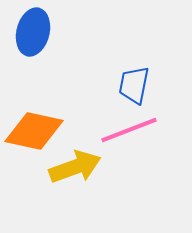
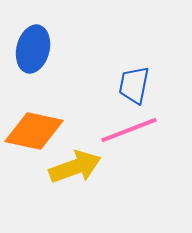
blue ellipse: moved 17 px down
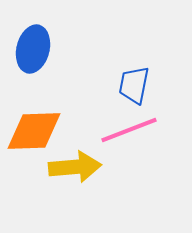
orange diamond: rotated 14 degrees counterclockwise
yellow arrow: rotated 15 degrees clockwise
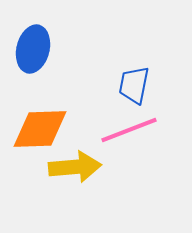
orange diamond: moved 6 px right, 2 px up
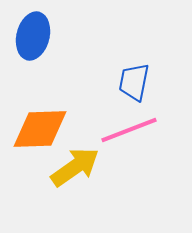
blue ellipse: moved 13 px up
blue trapezoid: moved 3 px up
yellow arrow: rotated 30 degrees counterclockwise
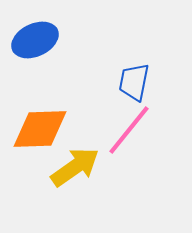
blue ellipse: moved 2 px right, 4 px down; rotated 51 degrees clockwise
pink line: rotated 30 degrees counterclockwise
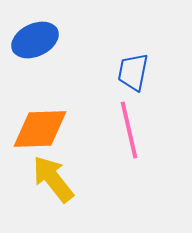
blue trapezoid: moved 1 px left, 10 px up
pink line: rotated 52 degrees counterclockwise
yellow arrow: moved 22 px left, 12 px down; rotated 93 degrees counterclockwise
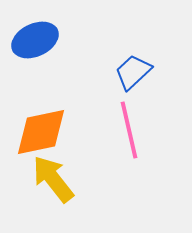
blue trapezoid: rotated 36 degrees clockwise
orange diamond: moved 1 px right, 3 px down; rotated 10 degrees counterclockwise
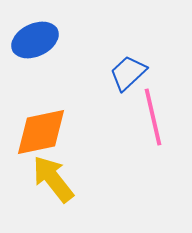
blue trapezoid: moved 5 px left, 1 px down
pink line: moved 24 px right, 13 px up
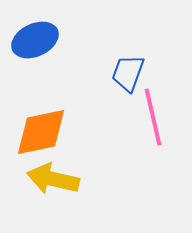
blue trapezoid: rotated 27 degrees counterclockwise
yellow arrow: rotated 39 degrees counterclockwise
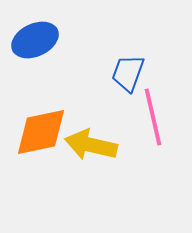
yellow arrow: moved 38 px right, 34 px up
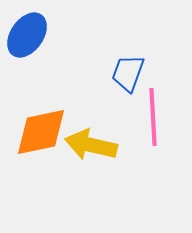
blue ellipse: moved 8 px left, 5 px up; rotated 30 degrees counterclockwise
pink line: rotated 10 degrees clockwise
